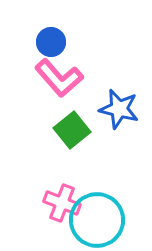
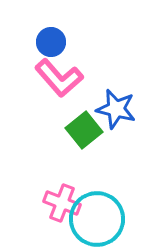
blue star: moved 3 px left
green square: moved 12 px right
cyan circle: moved 1 px up
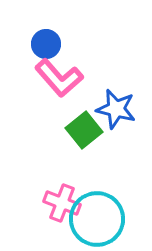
blue circle: moved 5 px left, 2 px down
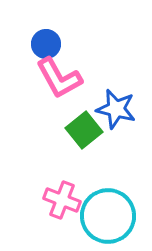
pink L-shape: rotated 12 degrees clockwise
pink cross: moved 3 px up
cyan circle: moved 11 px right, 3 px up
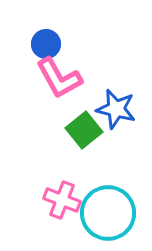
cyan circle: moved 3 px up
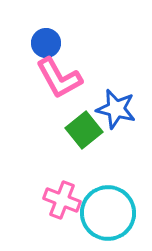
blue circle: moved 1 px up
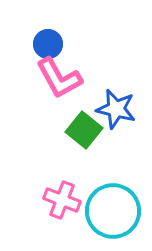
blue circle: moved 2 px right, 1 px down
green square: rotated 12 degrees counterclockwise
cyan circle: moved 5 px right, 2 px up
